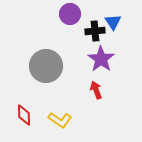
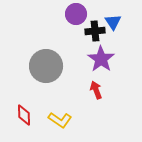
purple circle: moved 6 px right
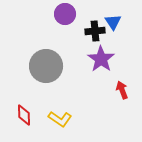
purple circle: moved 11 px left
red arrow: moved 26 px right
yellow L-shape: moved 1 px up
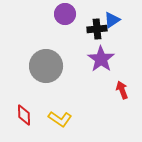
blue triangle: moved 1 px left, 2 px up; rotated 30 degrees clockwise
black cross: moved 2 px right, 2 px up
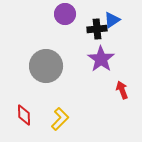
yellow L-shape: rotated 80 degrees counterclockwise
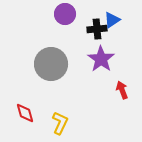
gray circle: moved 5 px right, 2 px up
red diamond: moved 1 px right, 2 px up; rotated 15 degrees counterclockwise
yellow L-shape: moved 4 px down; rotated 20 degrees counterclockwise
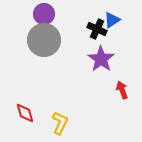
purple circle: moved 21 px left
black cross: rotated 30 degrees clockwise
gray circle: moved 7 px left, 24 px up
